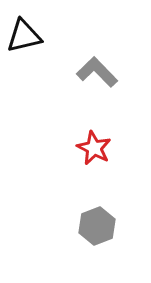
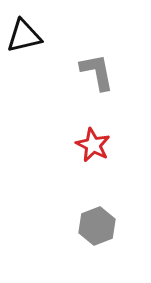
gray L-shape: rotated 33 degrees clockwise
red star: moved 1 px left, 3 px up
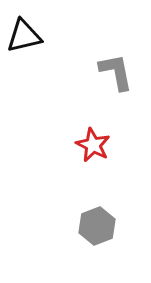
gray L-shape: moved 19 px right
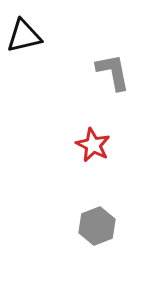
gray L-shape: moved 3 px left
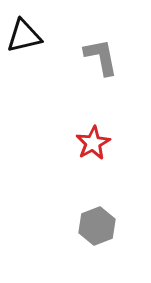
gray L-shape: moved 12 px left, 15 px up
red star: moved 2 px up; rotated 16 degrees clockwise
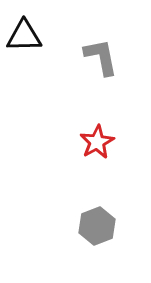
black triangle: rotated 12 degrees clockwise
red star: moved 4 px right, 1 px up
